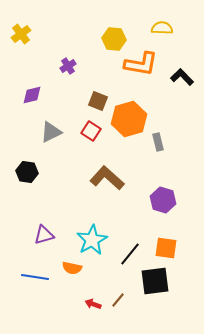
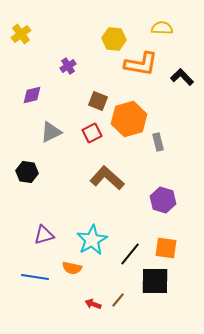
red square: moved 1 px right, 2 px down; rotated 30 degrees clockwise
black square: rotated 8 degrees clockwise
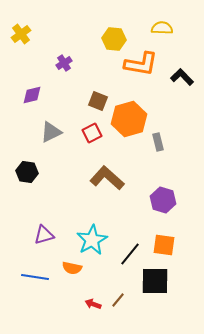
purple cross: moved 4 px left, 3 px up
orange square: moved 2 px left, 3 px up
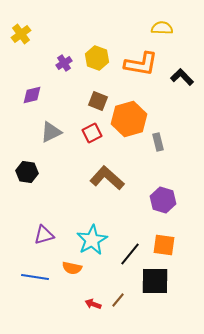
yellow hexagon: moved 17 px left, 19 px down; rotated 15 degrees clockwise
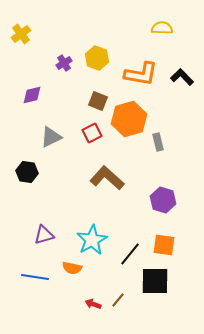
orange L-shape: moved 10 px down
gray triangle: moved 5 px down
